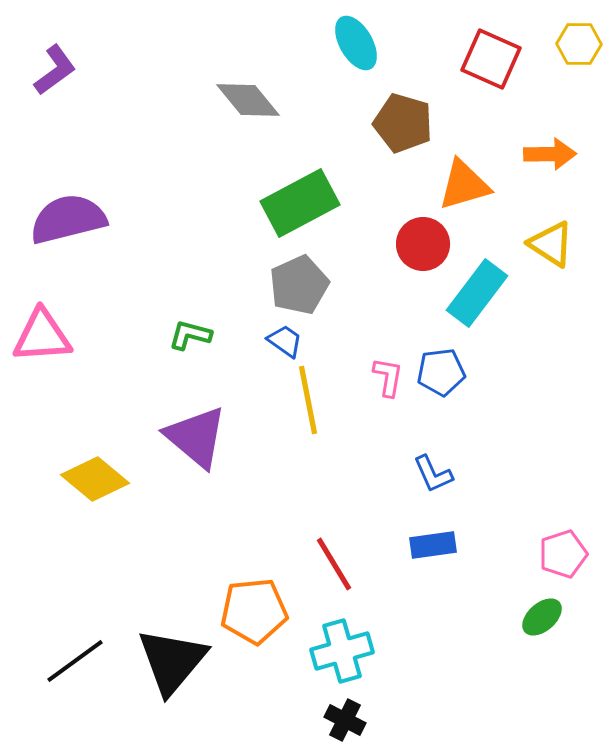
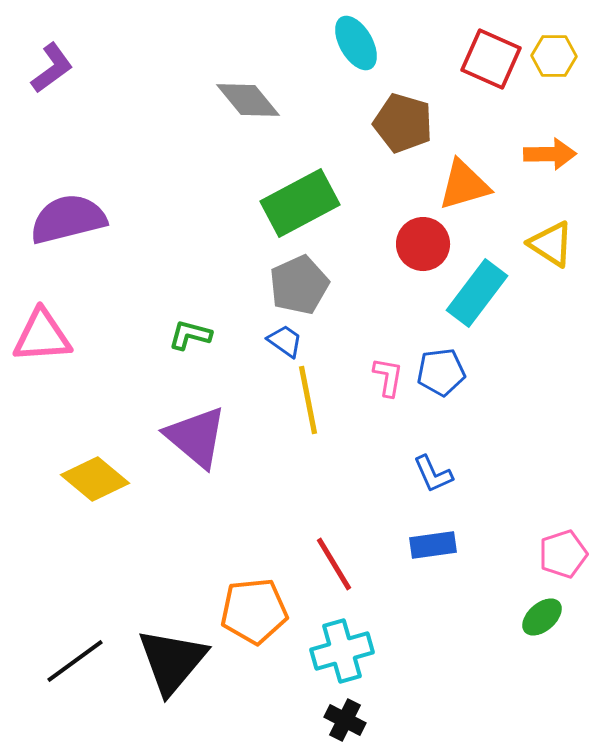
yellow hexagon: moved 25 px left, 12 px down
purple L-shape: moved 3 px left, 2 px up
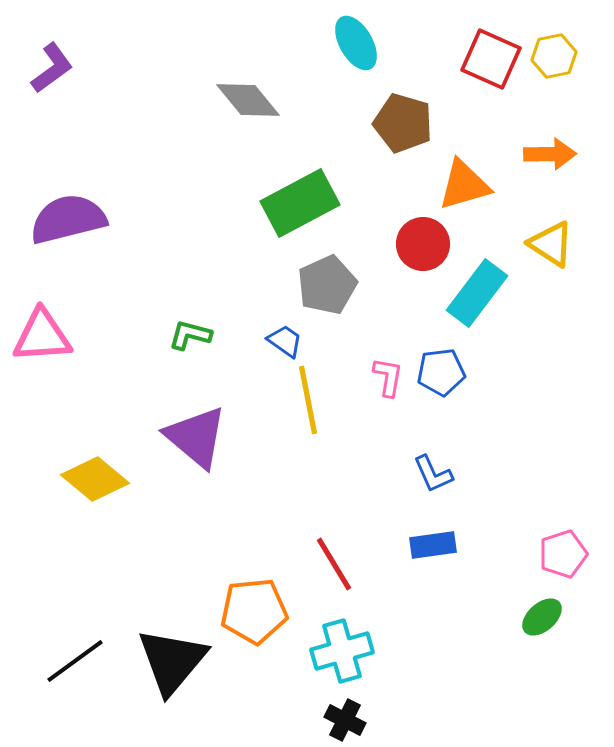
yellow hexagon: rotated 12 degrees counterclockwise
gray pentagon: moved 28 px right
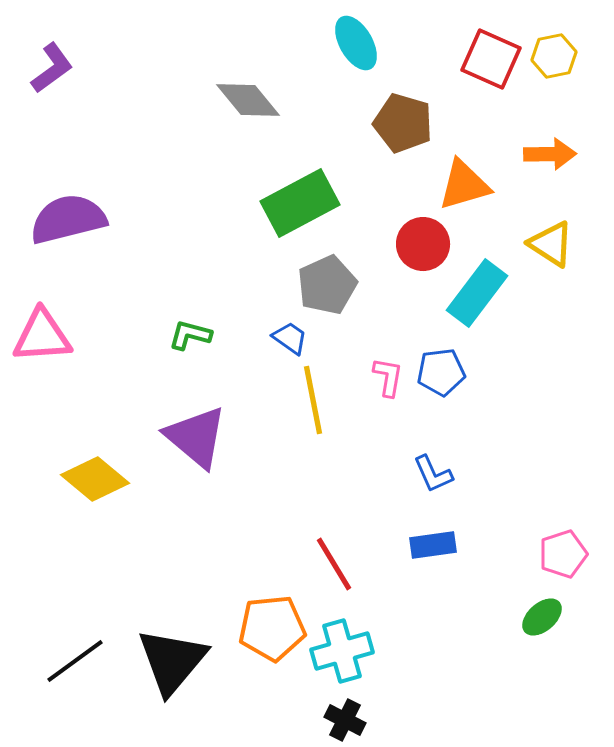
blue trapezoid: moved 5 px right, 3 px up
yellow line: moved 5 px right
orange pentagon: moved 18 px right, 17 px down
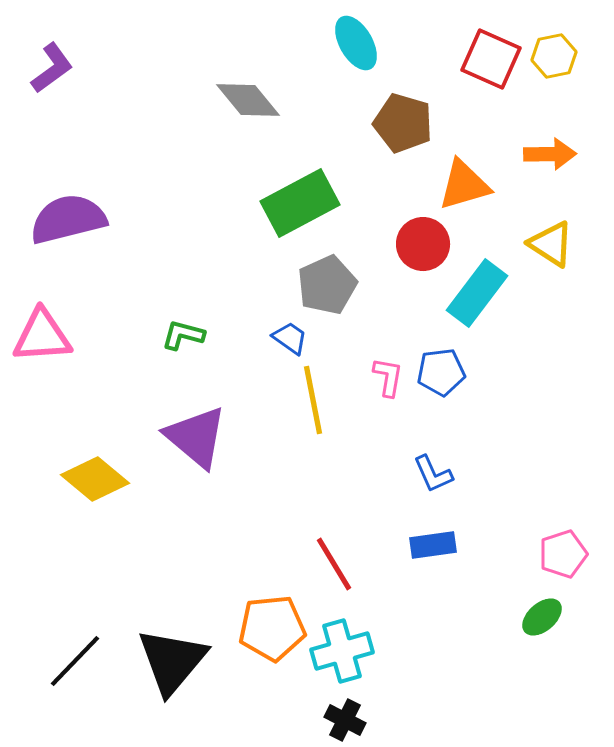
green L-shape: moved 7 px left
black line: rotated 10 degrees counterclockwise
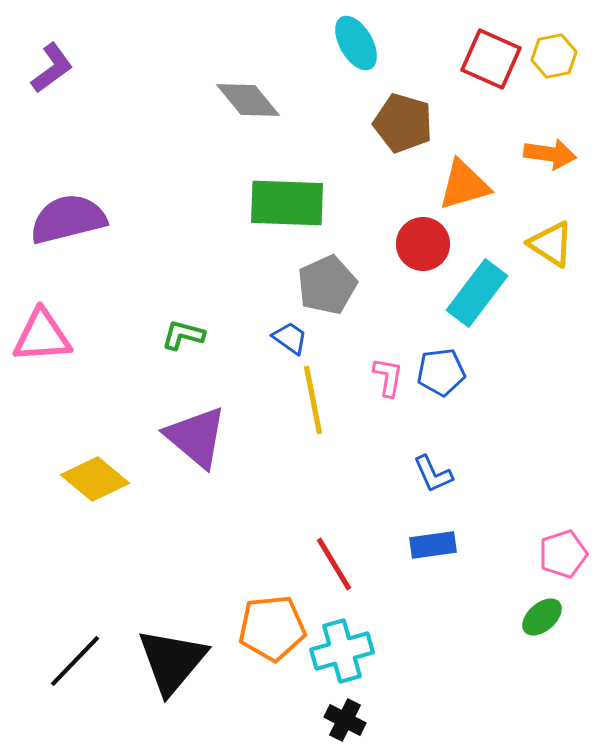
orange arrow: rotated 9 degrees clockwise
green rectangle: moved 13 px left; rotated 30 degrees clockwise
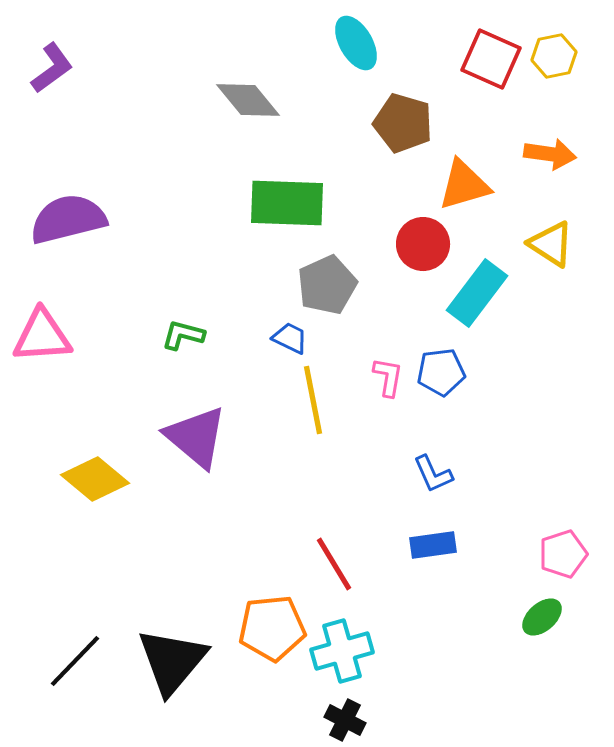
blue trapezoid: rotated 9 degrees counterclockwise
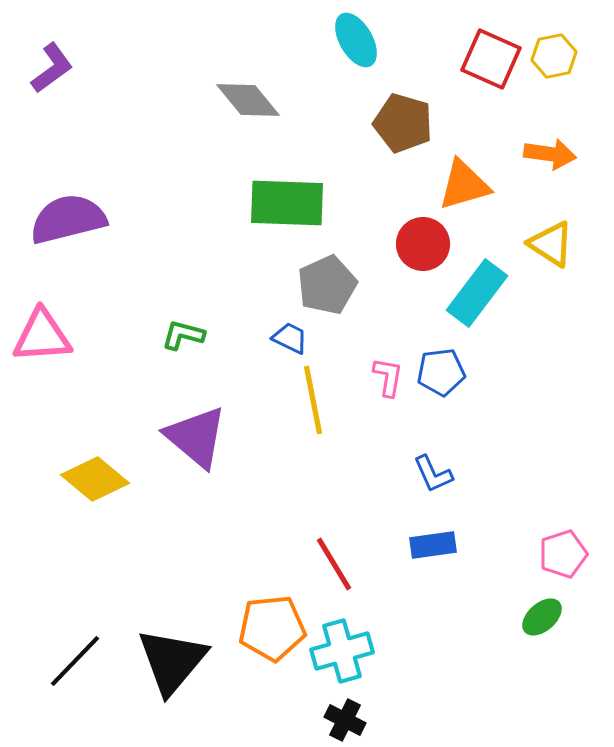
cyan ellipse: moved 3 px up
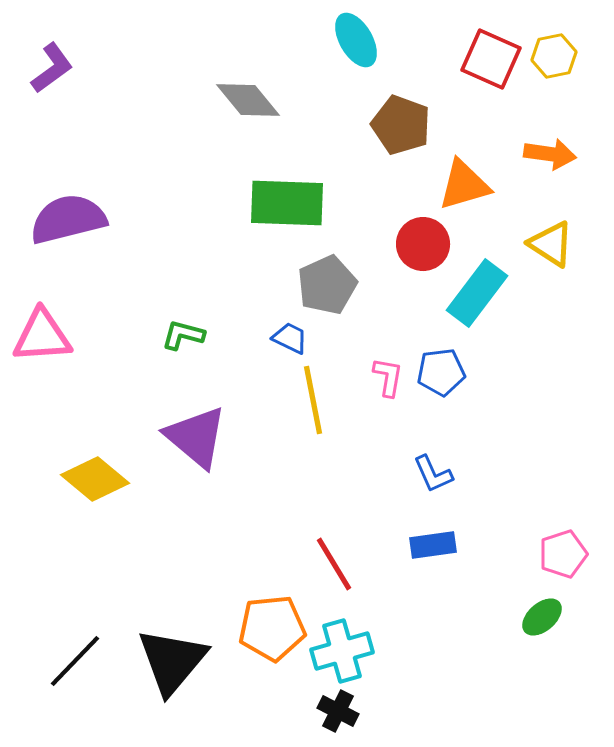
brown pentagon: moved 2 px left, 2 px down; rotated 4 degrees clockwise
black cross: moved 7 px left, 9 px up
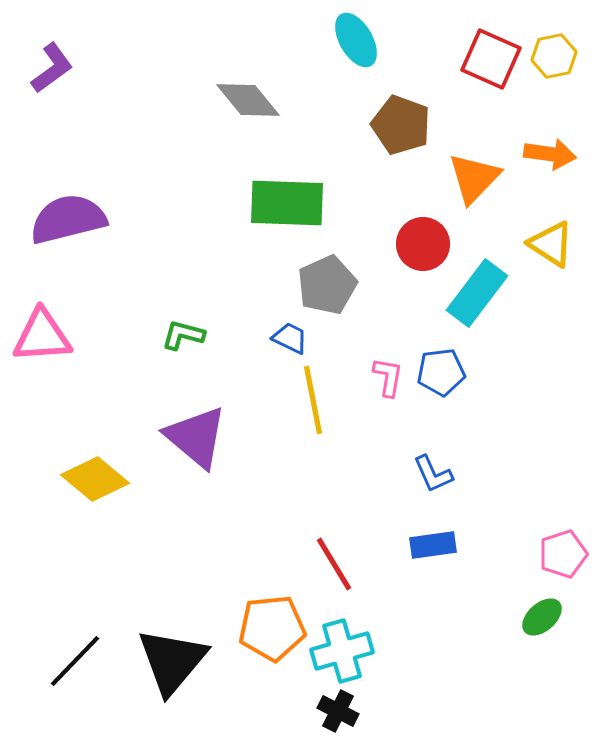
orange triangle: moved 10 px right, 7 px up; rotated 30 degrees counterclockwise
